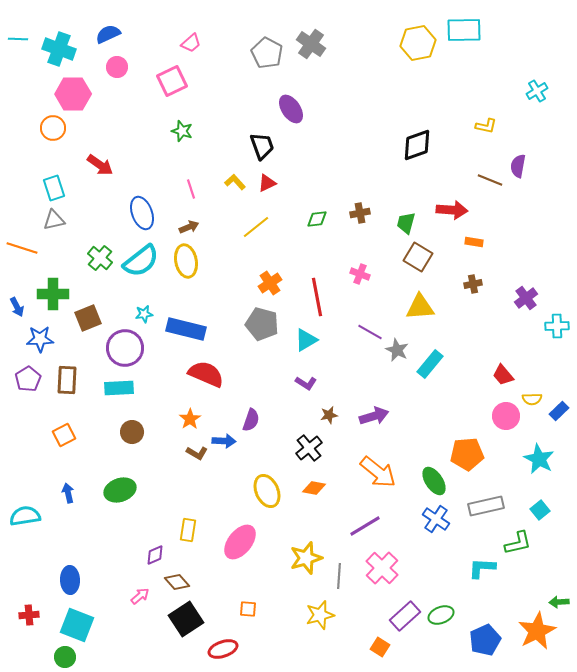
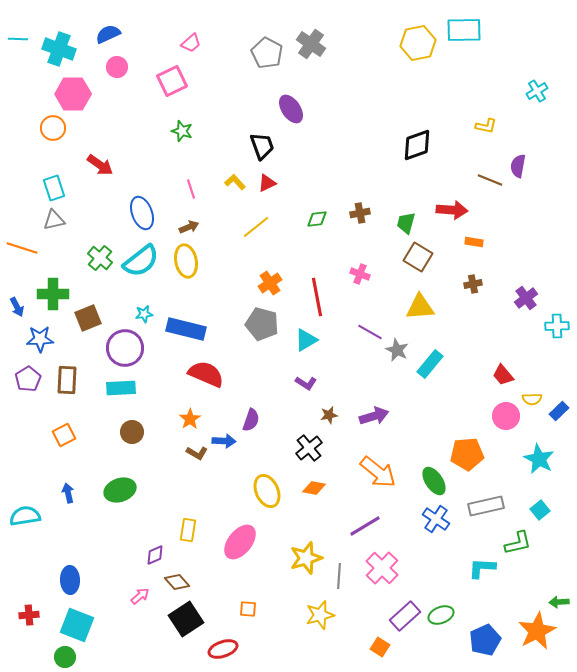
cyan rectangle at (119, 388): moved 2 px right
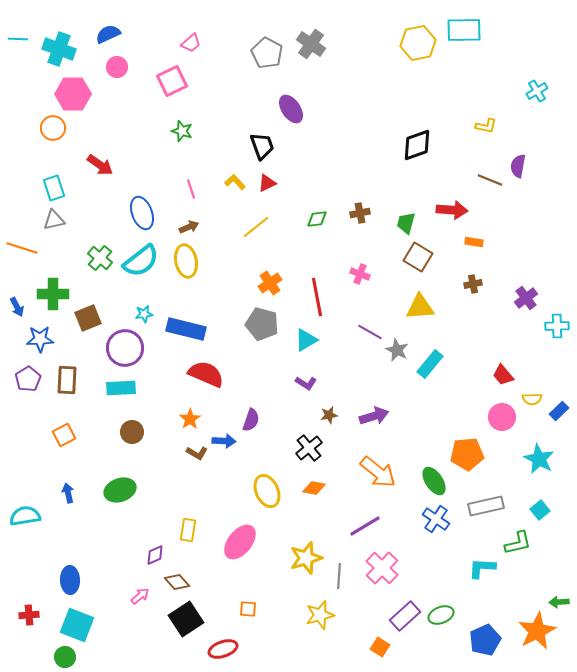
pink circle at (506, 416): moved 4 px left, 1 px down
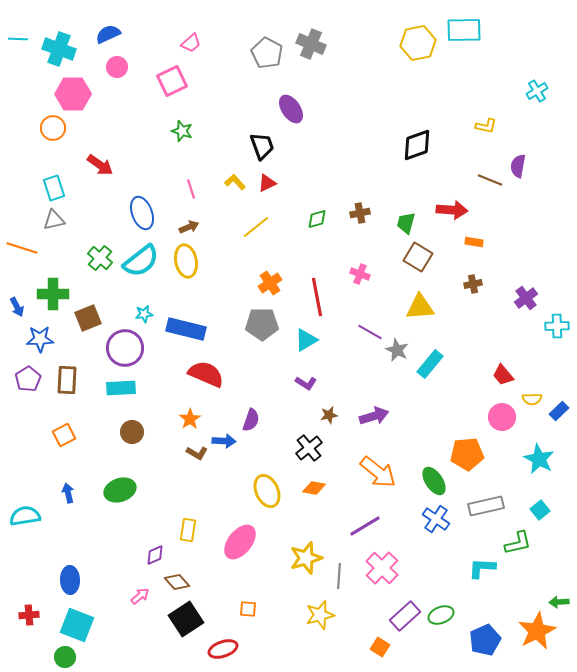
gray cross at (311, 44): rotated 12 degrees counterclockwise
green diamond at (317, 219): rotated 10 degrees counterclockwise
gray pentagon at (262, 324): rotated 16 degrees counterclockwise
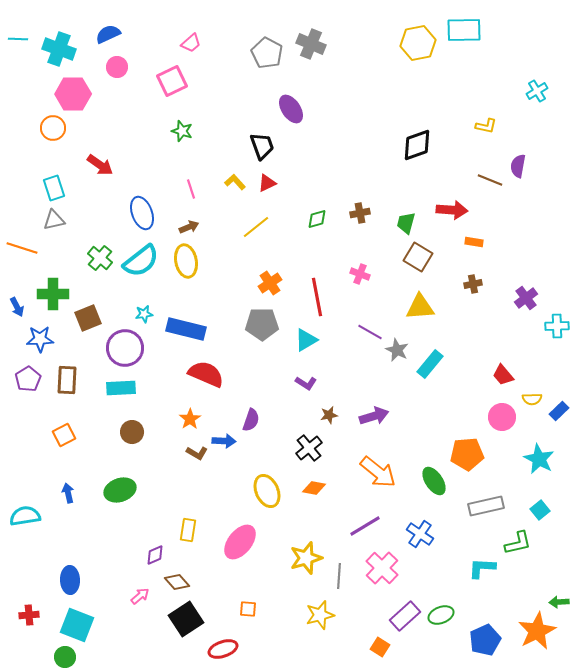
blue cross at (436, 519): moved 16 px left, 15 px down
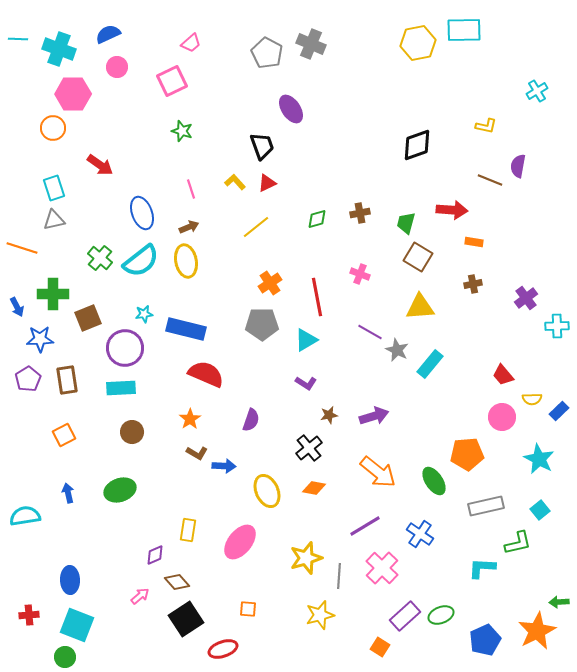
brown rectangle at (67, 380): rotated 12 degrees counterclockwise
blue arrow at (224, 441): moved 25 px down
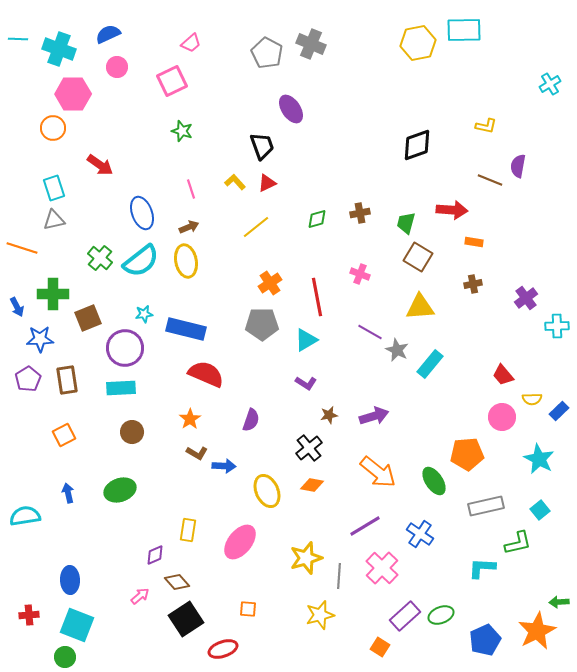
cyan cross at (537, 91): moved 13 px right, 7 px up
orange diamond at (314, 488): moved 2 px left, 3 px up
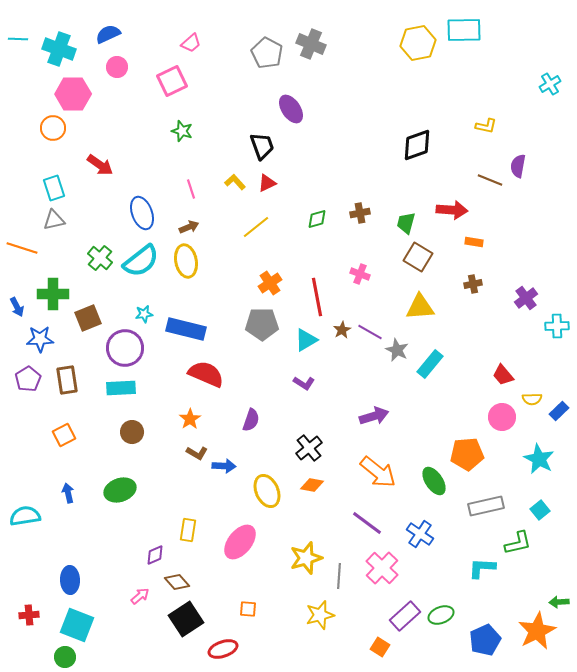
purple L-shape at (306, 383): moved 2 px left
brown star at (329, 415): moved 13 px right, 85 px up; rotated 18 degrees counterclockwise
purple line at (365, 526): moved 2 px right, 3 px up; rotated 68 degrees clockwise
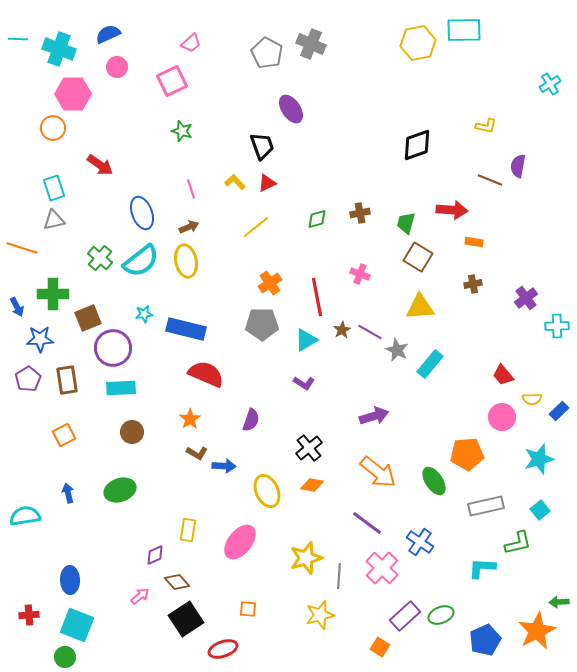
purple circle at (125, 348): moved 12 px left
cyan star at (539, 459): rotated 28 degrees clockwise
blue cross at (420, 534): moved 8 px down
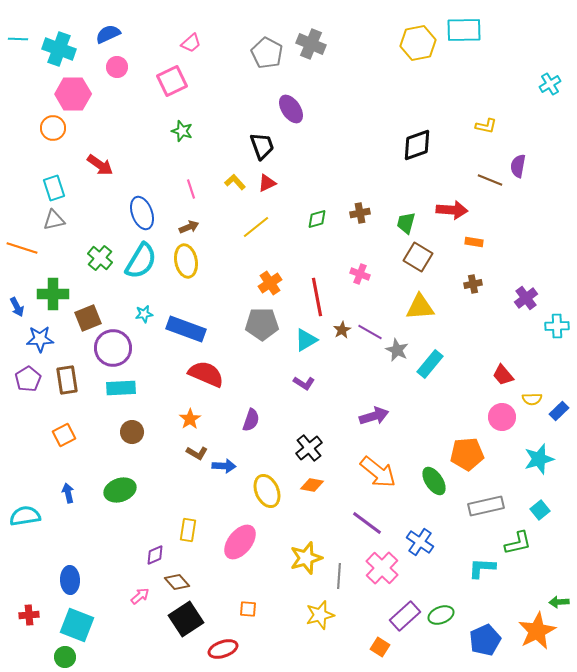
cyan semicircle at (141, 261): rotated 21 degrees counterclockwise
blue rectangle at (186, 329): rotated 6 degrees clockwise
